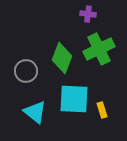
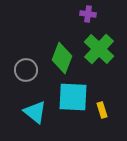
green cross: rotated 20 degrees counterclockwise
gray circle: moved 1 px up
cyan square: moved 1 px left, 2 px up
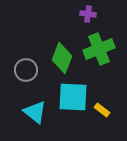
green cross: rotated 24 degrees clockwise
yellow rectangle: rotated 35 degrees counterclockwise
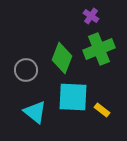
purple cross: moved 3 px right, 2 px down; rotated 28 degrees clockwise
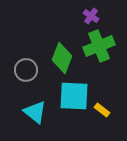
green cross: moved 3 px up
cyan square: moved 1 px right, 1 px up
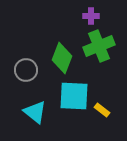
purple cross: rotated 35 degrees counterclockwise
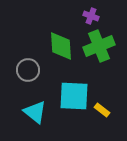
purple cross: rotated 21 degrees clockwise
green diamond: moved 1 px left, 12 px up; rotated 24 degrees counterclockwise
gray circle: moved 2 px right
